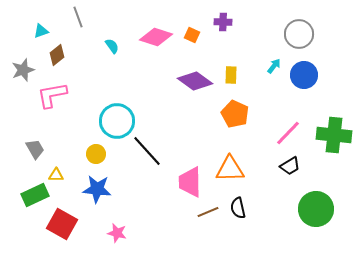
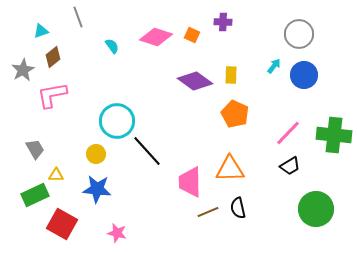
brown diamond: moved 4 px left, 2 px down
gray star: rotated 10 degrees counterclockwise
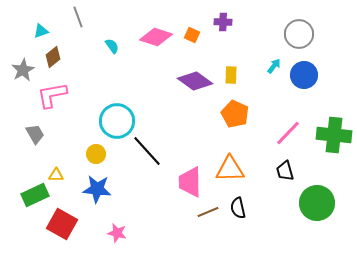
gray trapezoid: moved 15 px up
black trapezoid: moved 5 px left, 5 px down; rotated 105 degrees clockwise
green circle: moved 1 px right, 6 px up
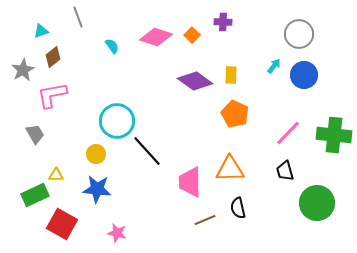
orange square: rotated 21 degrees clockwise
brown line: moved 3 px left, 8 px down
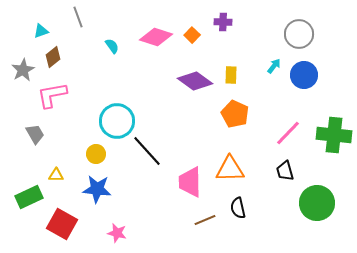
green rectangle: moved 6 px left, 2 px down
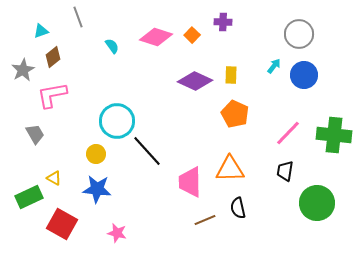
purple diamond: rotated 12 degrees counterclockwise
black trapezoid: rotated 25 degrees clockwise
yellow triangle: moved 2 px left, 3 px down; rotated 28 degrees clockwise
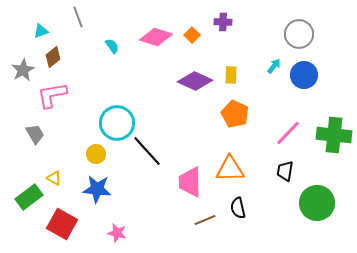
cyan circle: moved 2 px down
green rectangle: rotated 12 degrees counterclockwise
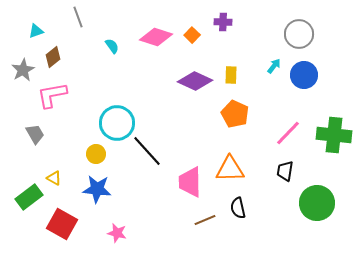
cyan triangle: moved 5 px left
